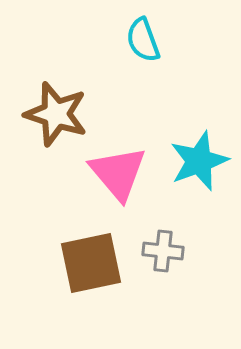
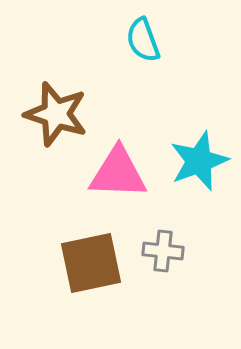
pink triangle: rotated 48 degrees counterclockwise
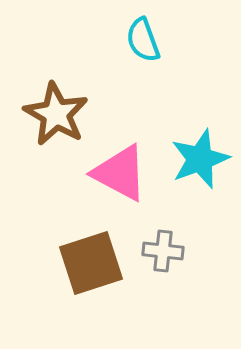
brown star: rotated 12 degrees clockwise
cyan star: moved 1 px right, 2 px up
pink triangle: moved 2 px right; rotated 26 degrees clockwise
brown square: rotated 6 degrees counterclockwise
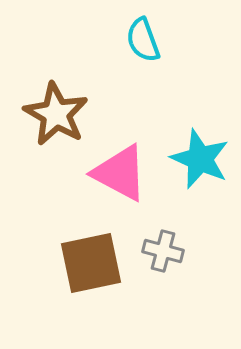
cyan star: rotated 28 degrees counterclockwise
gray cross: rotated 9 degrees clockwise
brown square: rotated 6 degrees clockwise
